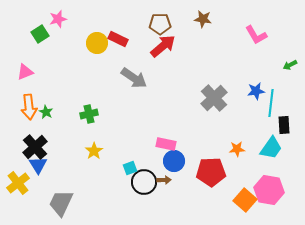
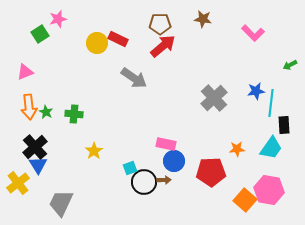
pink L-shape: moved 3 px left, 2 px up; rotated 15 degrees counterclockwise
green cross: moved 15 px left; rotated 18 degrees clockwise
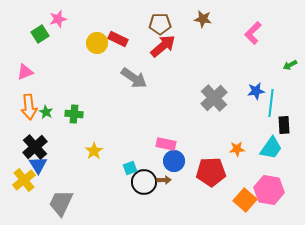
pink L-shape: rotated 90 degrees clockwise
yellow cross: moved 6 px right, 3 px up
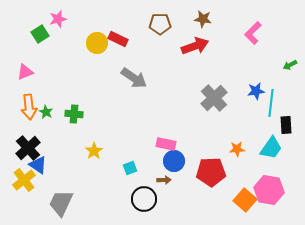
red arrow: moved 32 px right; rotated 20 degrees clockwise
black rectangle: moved 2 px right
black cross: moved 7 px left, 1 px down
blue triangle: rotated 24 degrees counterclockwise
black circle: moved 17 px down
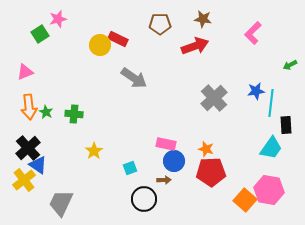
yellow circle: moved 3 px right, 2 px down
orange star: moved 31 px left; rotated 21 degrees clockwise
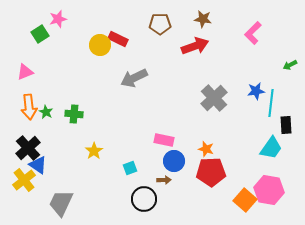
gray arrow: rotated 120 degrees clockwise
pink rectangle: moved 2 px left, 4 px up
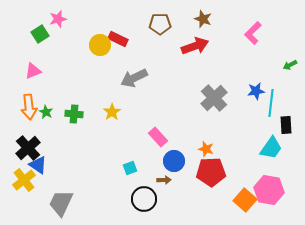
brown star: rotated 12 degrees clockwise
pink triangle: moved 8 px right, 1 px up
pink rectangle: moved 6 px left, 3 px up; rotated 36 degrees clockwise
yellow star: moved 18 px right, 39 px up
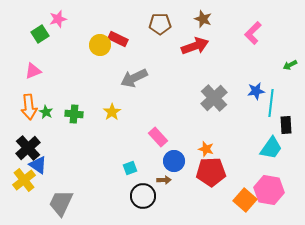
black circle: moved 1 px left, 3 px up
